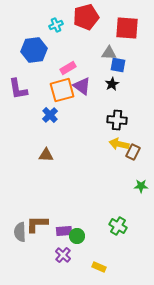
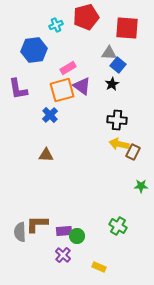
blue square: rotated 28 degrees clockwise
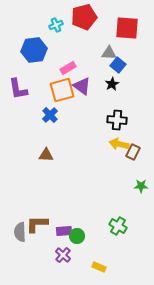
red pentagon: moved 2 px left
